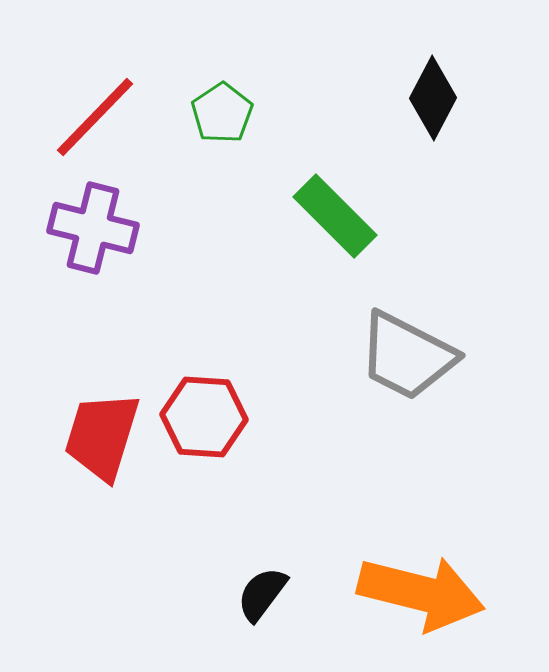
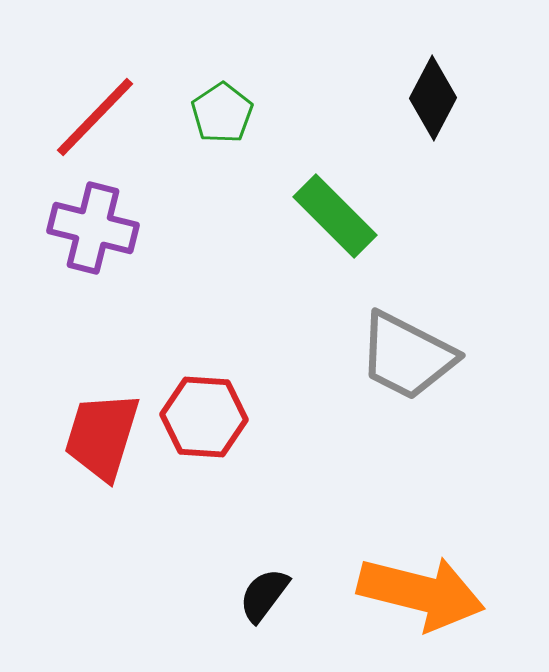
black semicircle: moved 2 px right, 1 px down
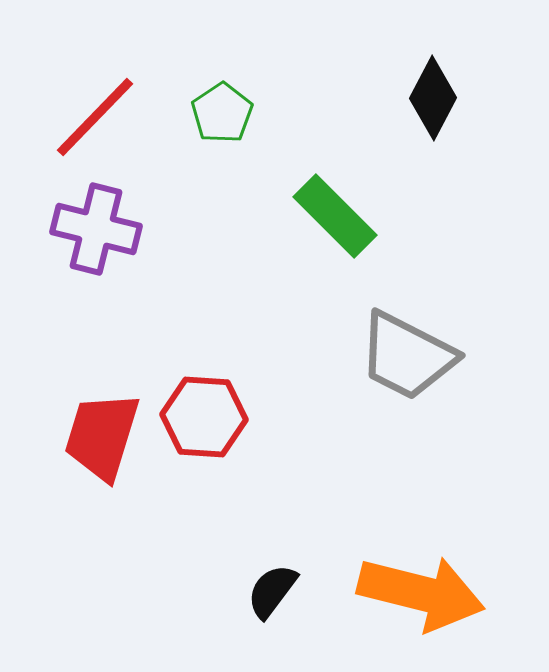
purple cross: moved 3 px right, 1 px down
black semicircle: moved 8 px right, 4 px up
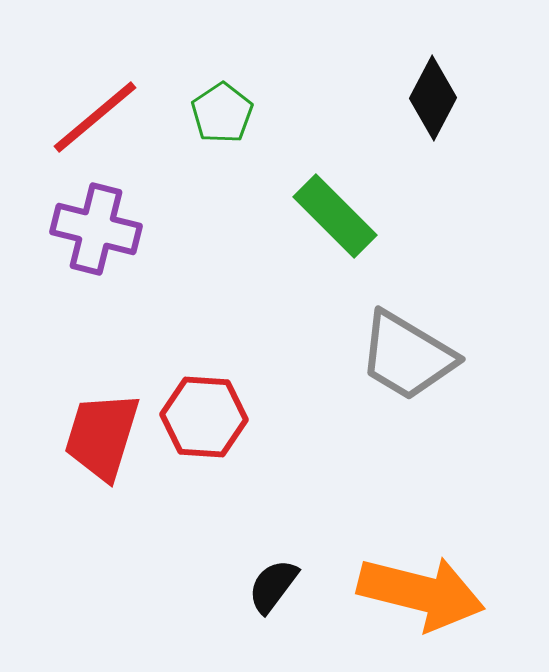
red line: rotated 6 degrees clockwise
gray trapezoid: rotated 4 degrees clockwise
black semicircle: moved 1 px right, 5 px up
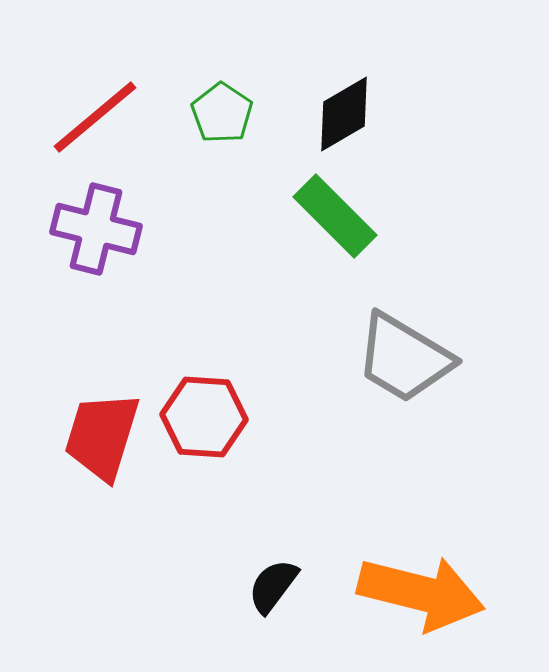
black diamond: moved 89 px left, 16 px down; rotated 32 degrees clockwise
green pentagon: rotated 4 degrees counterclockwise
gray trapezoid: moved 3 px left, 2 px down
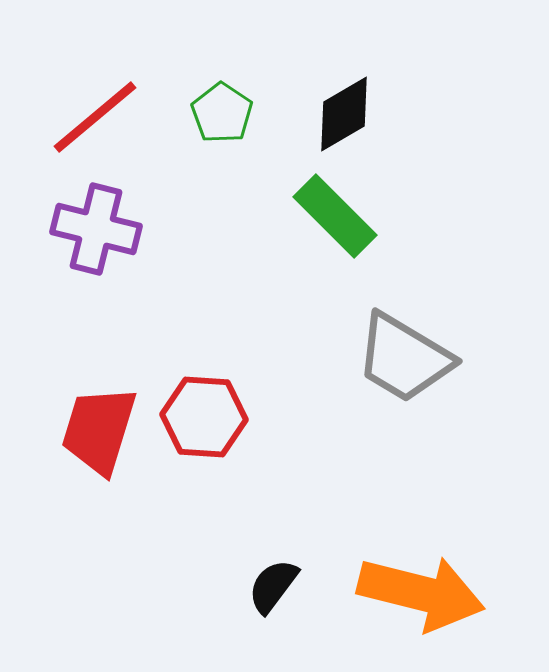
red trapezoid: moved 3 px left, 6 px up
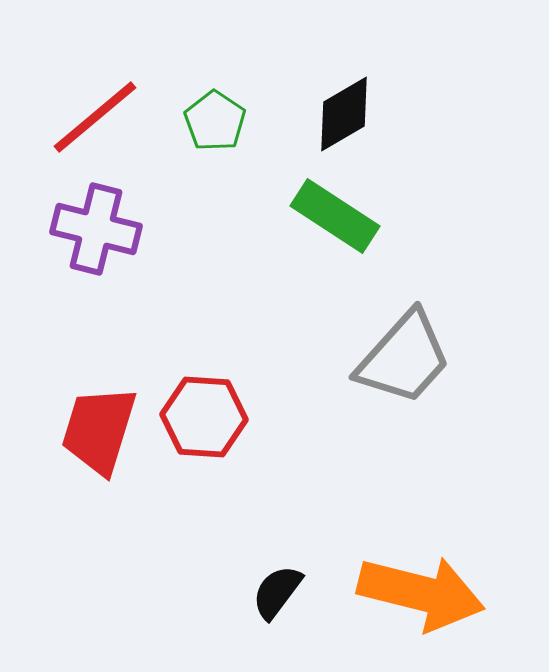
green pentagon: moved 7 px left, 8 px down
green rectangle: rotated 12 degrees counterclockwise
gray trapezoid: rotated 79 degrees counterclockwise
black semicircle: moved 4 px right, 6 px down
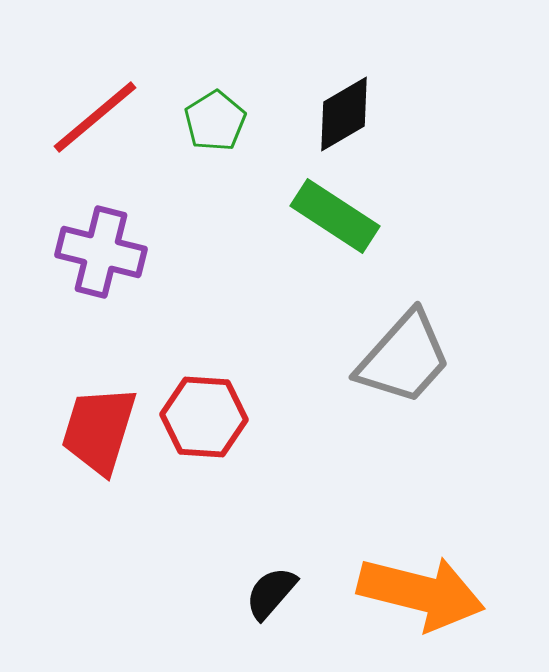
green pentagon: rotated 6 degrees clockwise
purple cross: moved 5 px right, 23 px down
black semicircle: moved 6 px left, 1 px down; rotated 4 degrees clockwise
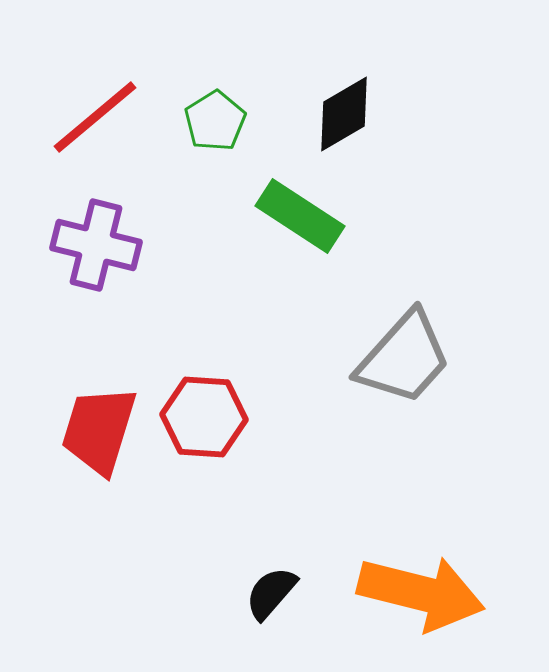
green rectangle: moved 35 px left
purple cross: moved 5 px left, 7 px up
